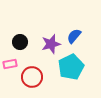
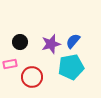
blue semicircle: moved 1 px left, 5 px down
cyan pentagon: rotated 15 degrees clockwise
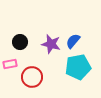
purple star: rotated 30 degrees clockwise
cyan pentagon: moved 7 px right
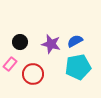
blue semicircle: moved 2 px right; rotated 21 degrees clockwise
pink rectangle: rotated 40 degrees counterclockwise
red circle: moved 1 px right, 3 px up
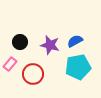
purple star: moved 1 px left, 1 px down
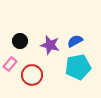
black circle: moved 1 px up
red circle: moved 1 px left, 1 px down
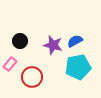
purple star: moved 3 px right
red circle: moved 2 px down
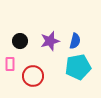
blue semicircle: rotated 133 degrees clockwise
purple star: moved 3 px left, 4 px up; rotated 30 degrees counterclockwise
pink rectangle: rotated 40 degrees counterclockwise
red circle: moved 1 px right, 1 px up
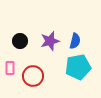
pink rectangle: moved 4 px down
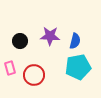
purple star: moved 5 px up; rotated 18 degrees clockwise
pink rectangle: rotated 16 degrees counterclockwise
red circle: moved 1 px right, 1 px up
